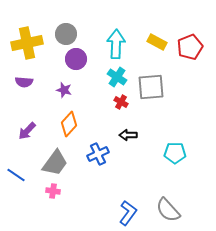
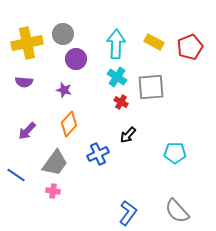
gray circle: moved 3 px left
yellow rectangle: moved 3 px left
black arrow: rotated 48 degrees counterclockwise
gray semicircle: moved 9 px right, 1 px down
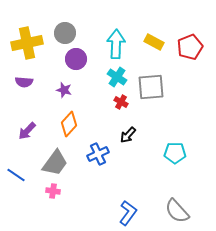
gray circle: moved 2 px right, 1 px up
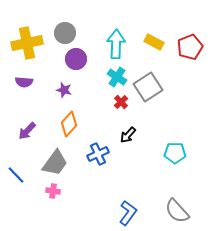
gray square: moved 3 px left; rotated 28 degrees counterclockwise
red cross: rotated 16 degrees clockwise
blue line: rotated 12 degrees clockwise
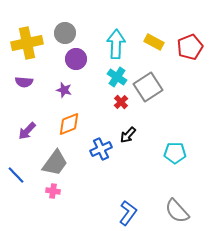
orange diamond: rotated 25 degrees clockwise
blue cross: moved 3 px right, 5 px up
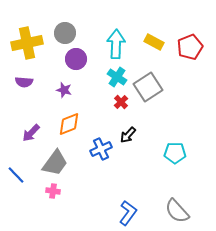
purple arrow: moved 4 px right, 2 px down
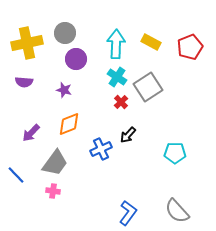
yellow rectangle: moved 3 px left
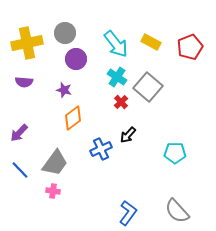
cyan arrow: rotated 140 degrees clockwise
gray square: rotated 16 degrees counterclockwise
orange diamond: moved 4 px right, 6 px up; rotated 15 degrees counterclockwise
purple arrow: moved 12 px left
blue line: moved 4 px right, 5 px up
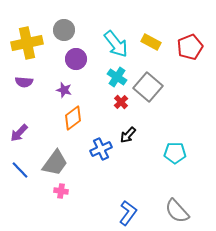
gray circle: moved 1 px left, 3 px up
pink cross: moved 8 px right
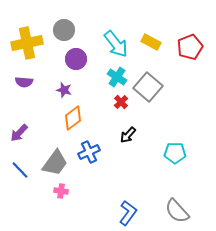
blue cross: moved 12 px left, 3 px down
